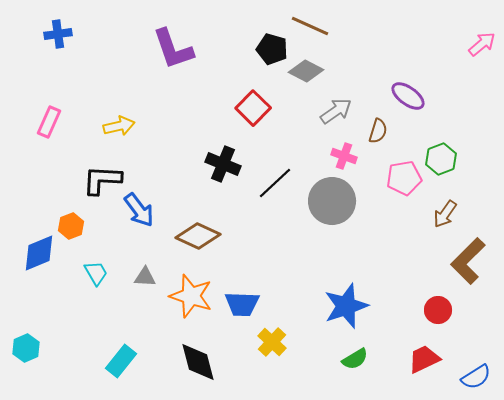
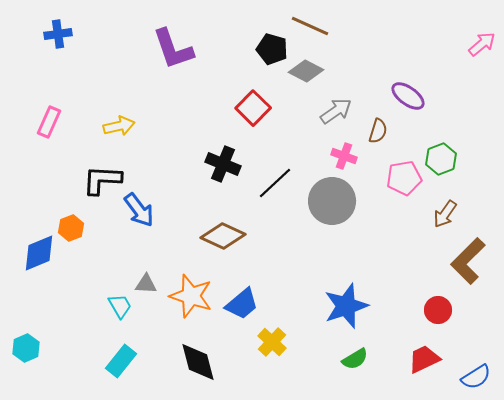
orange hexagon: moved 2 px down
brown diamond: moved 25 px right
cyan trapezoid: moved 24 px right, 33 px down
gray triangle: moved 1 px right, 7 px down
blue trapezoid: rotated 42 degrees counterclockwise
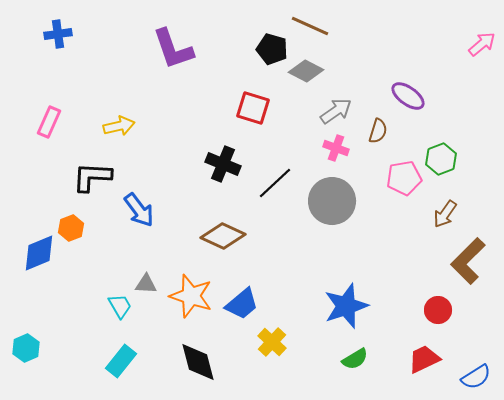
red square: rotated 28 degrees counterclockwise
pink cross: moved 8 px left, 8 px up
black L-shape: moved 10 px left, 3 px up
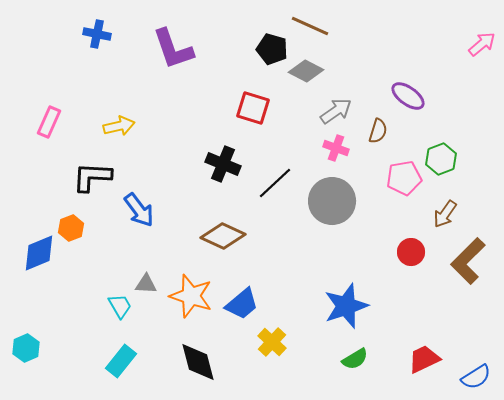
blue cross: moved 39 px right; rotated 20 degrees clockwise
red circle: moved 27 px left, 58 px up
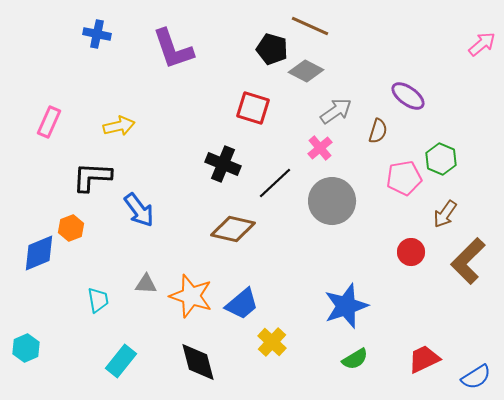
pink cross: moved 16 px left; rotated 30 degrees clockwise
green hexagon: rotated 16 degrees counterclockwise
brown diamond: moved 10 px right, 7 px up; rotated 12 degrees counterclockwise
cyan trapezoid: moved 22 px left, 6 px up; rotated 20 degrees clockwise
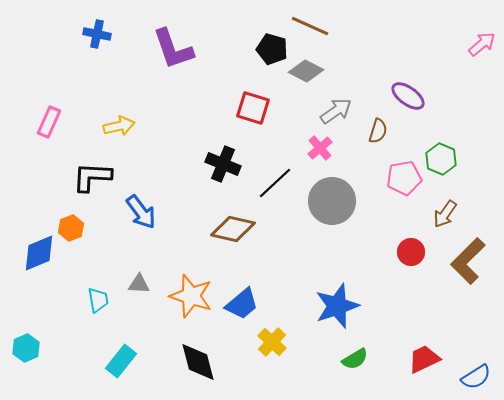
blue arrow: moved 2 px right, 2 px down
gray triangle: moved 7 px left
blue star: moved 9 px left
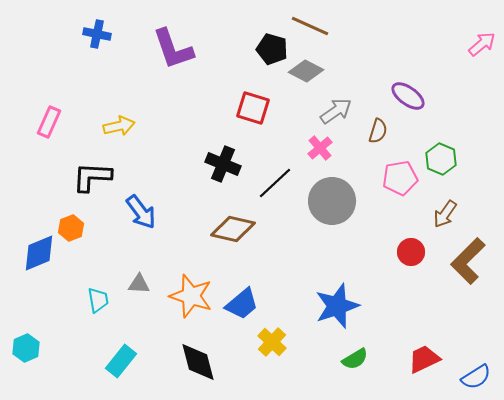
pink pentagon: moved 4 px left
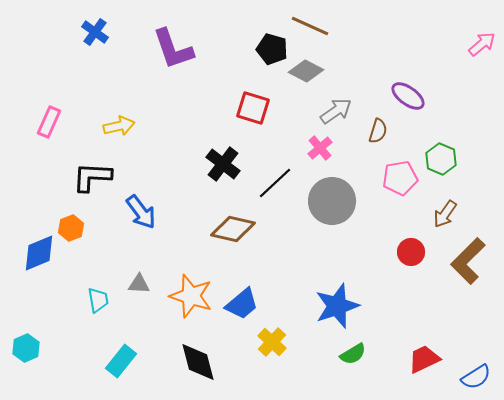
blue cross: moved 2 px left, 2 px up; rotated 24 degrees clockwise
black cross: rotated 16 degrees clockwise
green semicircle: moved 2 px left, 5 px up
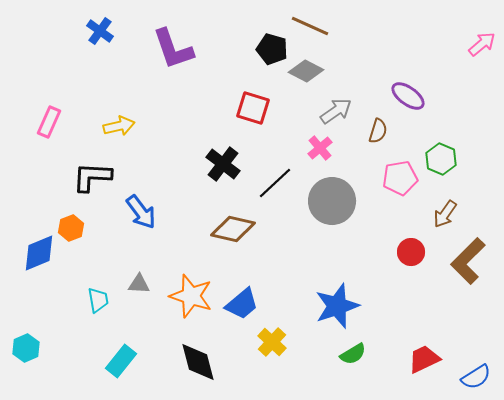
blue cross: moved 5 px right, 1 px up
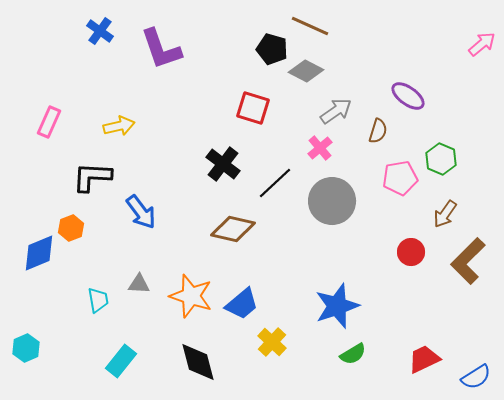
purple L-shape: moved 12 px left
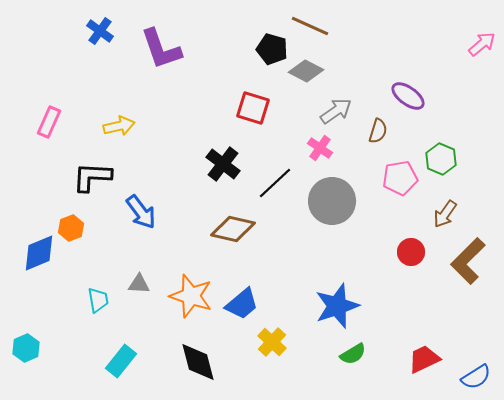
pink cross: rotated 15 degrees counterclockwise
